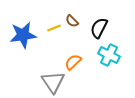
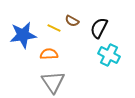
brown semicircle: rotated 16 degrees counterclockwise
yellow line: rotated 48 degrees clockwise
orange semicircle: moved 24 px left, 8 px up; rotated 42 degrees clockwise
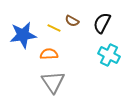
black semicircle: moved 3 px right, 5 px up
